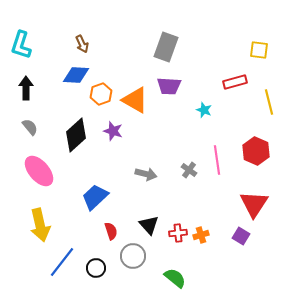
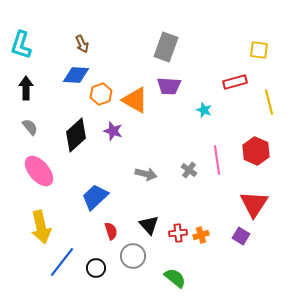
yellow arrow: moved 1 px right, 2 px down
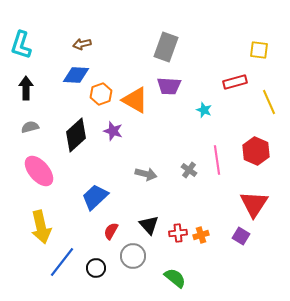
brown arrow: rotated 102 degrees clockwise
yellow line: rotated 10 degrees counterclockwise
gray semicircle: rotated 66 degrees counterclockwise
red semicircle: rotated 132 degrees counterclockwise
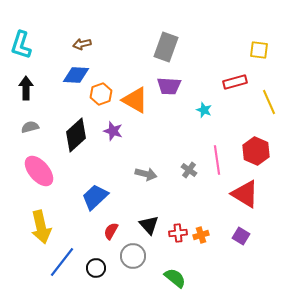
red triangle: moved 9 px left, 10 px up; rotated 32 degrees counterclockwise
